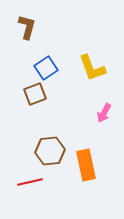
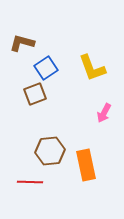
brown L-shape: moved 5 px left, 16 px down; rotated 90 degrees counterclockwise
red line: rotated 15 degrees clockwise
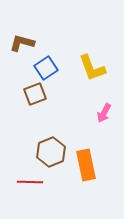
brown hexagon: moved 1 px right, 1 px down; rotated 16 degrees counterclockwise
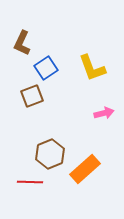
brown L-shape: rotated 80 degrees counterclockwise
brown square: moved 3 px left, 2 px down
pink arrow: rotated 132 degrees counterclockwise
brown hexagon: moved 1 px left, 2 px down
orange rectangle: moved 1 px left, 4 px down; rotated 60 degrees clockwise
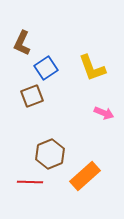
pink arrow: rotated 36 degrees clockwise
orange rectangle: moved 7 px down
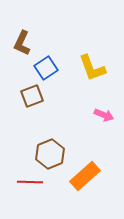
pink arrow: moved 2 px down
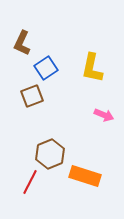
yellow L-shape: rotated 32 degrees clockwise
orange rectangle: rotated 60 degrees clockwise
red line: rotated 65 degrees counterclockwise
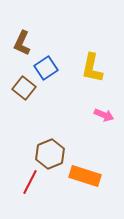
brown square: moved 8 px left, 8 px up; rotated 30 degrees counterclockwise
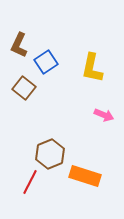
brown L-shape: moved 3 px left, 2 px down
blue square: moved 6 px up
